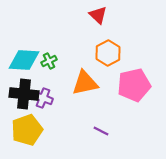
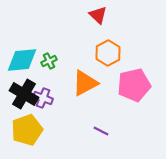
cyan diamond: moved 2 px left; rotated 8 degrees counterclockwise
orange triangle: rotated 16 degrees counterclockwise
black cross: rotated 24 degrees clockwise
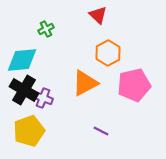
green cross: moved 3 px left, 32 px up
black cross: moved 4 px up
yellow pentagon: moved 2 px right, 1 px down
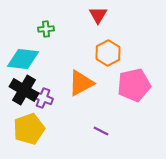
red triangle: rotated 18 degrees clockwise
green cross: rotated 21 degrees clockwise
cyan diamond: moved 1 px right, 1 px up; rotated 12 degrees clockwise
orange triangle: moved 4 px left
yellow pentagon: moved 2 px up
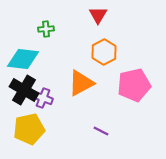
orange hexagon: moved 4 px left, 1 px up
yellow pentagon: rotated 8 degrees clockwise
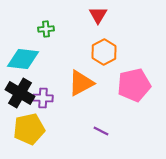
black cross: moved 4 px left, 3 px down
purple cross: rotated 18 degrees counterclockwise
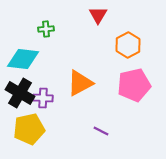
orange hexagon: moved 24 px right, 7 px up
orange triangle: moved 1 px left
